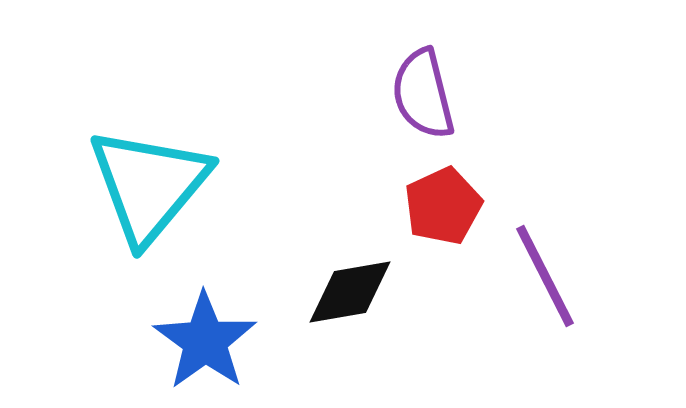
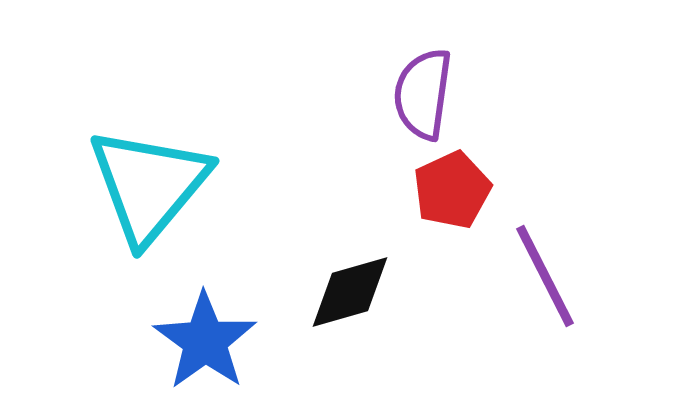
purple semicircle: rotated 22 degrees clockwise
red pentagon: moved 9 px right, 16 px up
black diamond: rotated 6 degrees counterclockwise
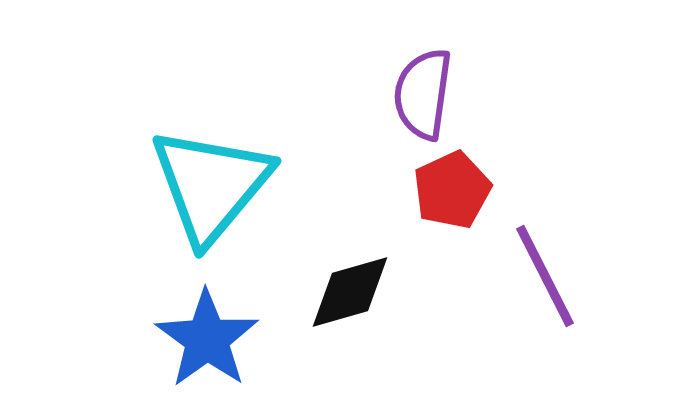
cyan triangle: moved 62 px right
blue star: moved 2 px right, 2 px up
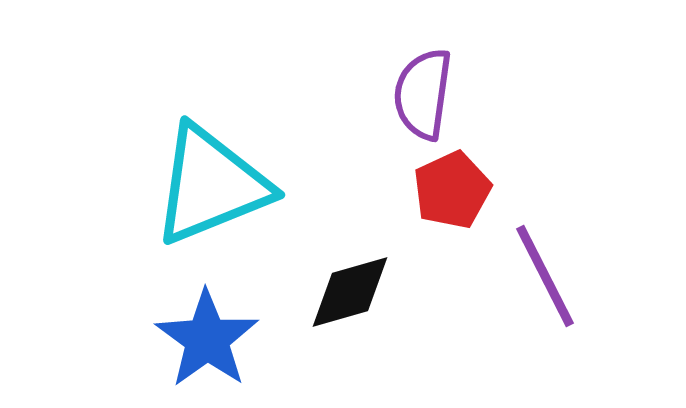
cyan triangle: rotated 28 degrees clockwise
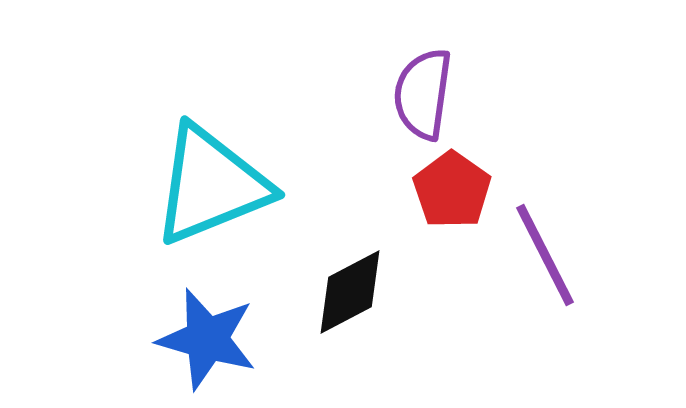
red pentagon: rotated 12 degrees counterclockwise
purple line: moved 21 px up
black diamond: rotated 12 degrees counterclockwise
blue star: rotated 20 degrees counterclockwise
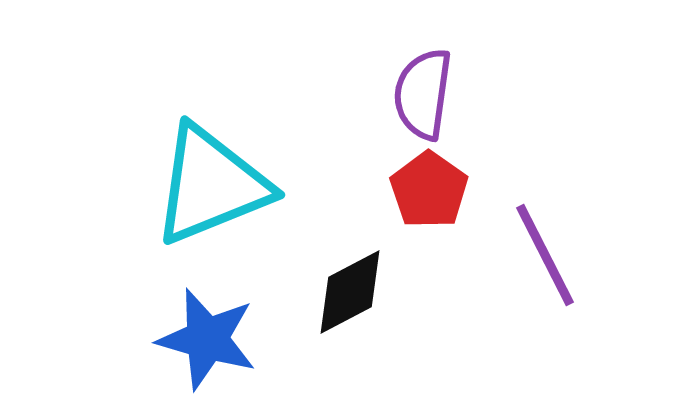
red pentagon: moved 23 px left
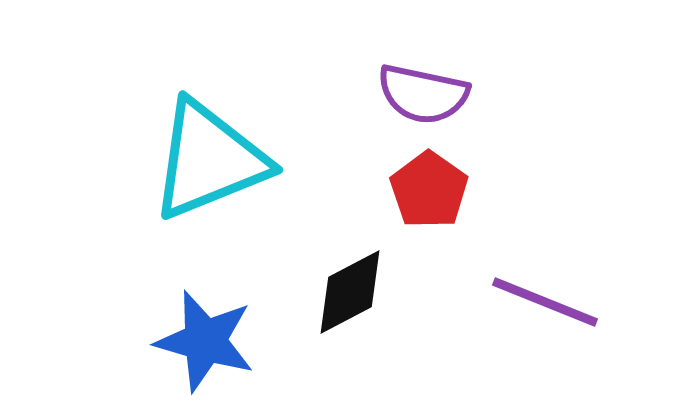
purple semicircle: rotated 86 degrees counterclockwise
cyan triangle: moved 2 px left, 25 px up
purple line: moved 47 px down; rotated 41 degrees counterclockwise
blue star: moved 2 px left, 2 px down
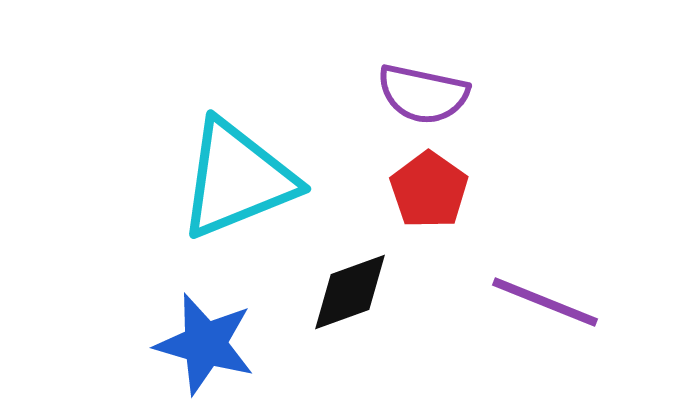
cyan triangle: moved 28 px right, 19 px down
black diamond: rotated 8 degrees clockwise
blue star: moved 3 px down
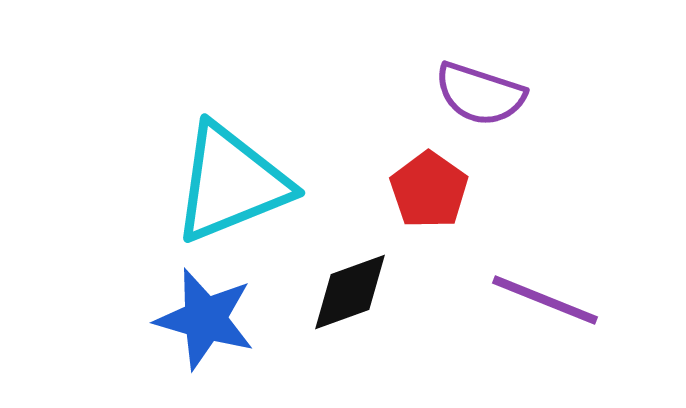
purple semicircle: moved 57 px right; rotated 6 degrees clockwise
cyan triangle: moved 6 px left, 4 px down
purple line: moved 2 px up
blue star: moved 25 px up
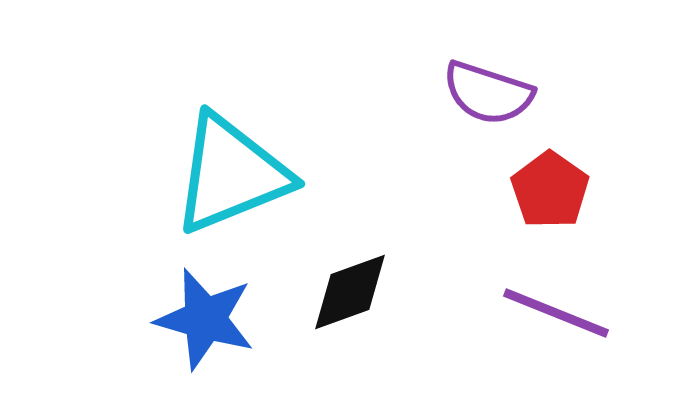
purple semicircle: moved 8 px right, 1 px up
cyan triangle: moved 9 px up
red pentagon: moved 121 px right
purple line: moved 11 px right, 13 px down
